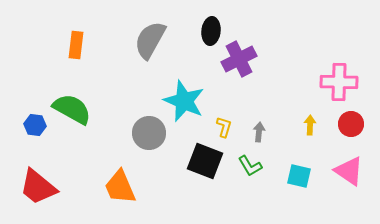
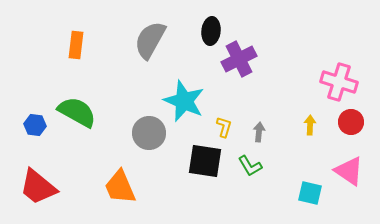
pink cross: rotated 15 degrees clockwise
green semicircle: moved 5 px right, 3 px down
red circle: moved 2 px up
black square: rotated 12 degrees counterclockwise
cyan square: moved 11 px right, 17 px down
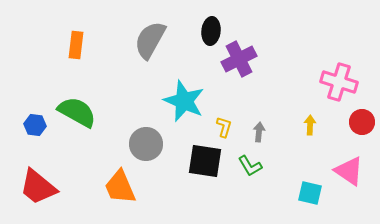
red circle: moved 11 px right
gray circle: moved 3 px left, 11 px down
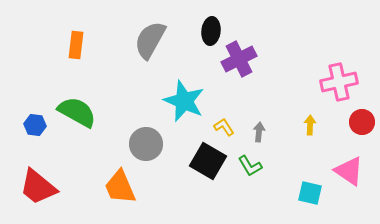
pink cross: rotated 30 degrees counterclockwise
yellow L-shape: rotated 50 degrees counterclockwise
black square: moved 3 px right; rotated 21 degrees clockwise
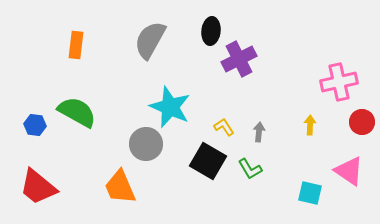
cyan star: moved 14 px left, 6 px down
green L-shape: moved 3 px down
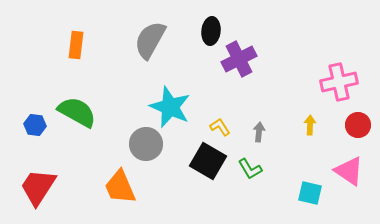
red circle: moved 4 px left, 3 px down
yellow L-shape: moved 4 px left
red trapezoid: rotated 84 degrees clockwise
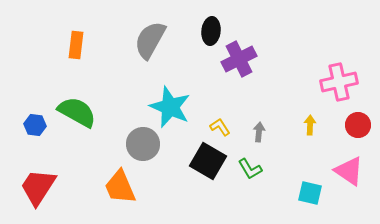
gray circle: moved 3 px left
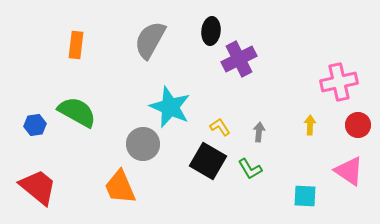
blue hexagon: rotated 15 degrees counterclockwise
red trapezoid: rotated 96 degrees clockwise
cyan square: moved 5 px left, 3 px down; rotated 10 degrees counterclockwise
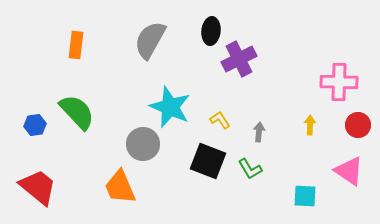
pink cross: rotated 15 degrees clockwise
green semicircle: rotated 18 degrees clockwise
yellow L-shape: moved 7 px up
black square: rotated 9 degrees counterclockwise
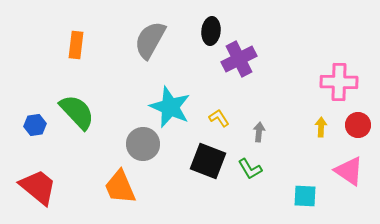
yellow L-shape: moved 1 px left, 2 px up
yellow arrow: moved 11 px right, 2 px down
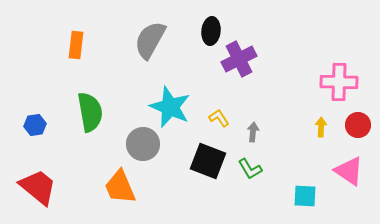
green semicircle: moved 13 px right; rotated 33 degrees clockwise
gray arrow: moved 6 px left
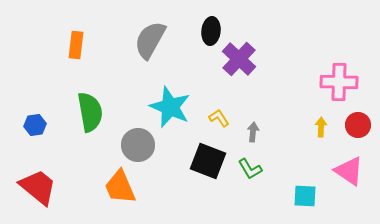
purple cross: rotated 20 degrees counterclockwise
gray circle: moved 5 px left, 1 px down
